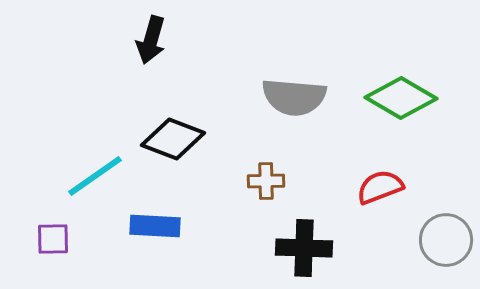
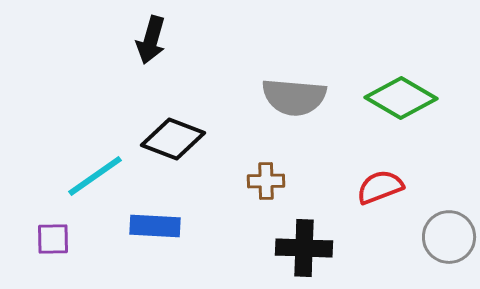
gray circle: moved 3 px right, 3 px up
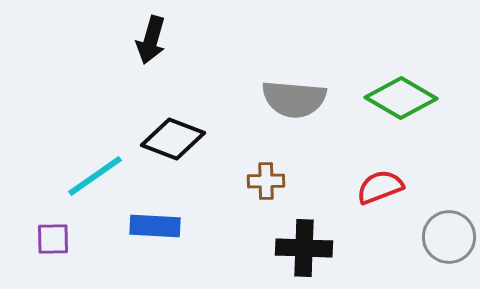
gray semicircle: moved 2 px down
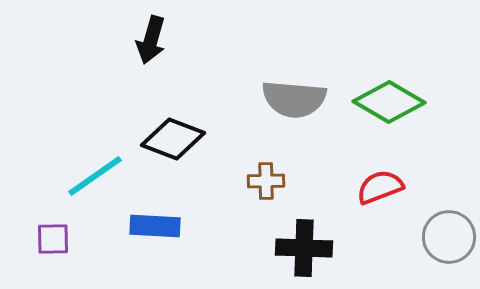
green diamond: moved 12 px left, 4 px down
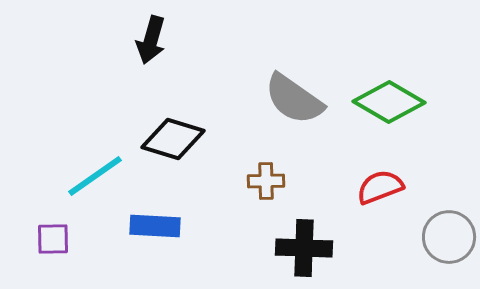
gray semicircle: rotated 30 degrees clockwise
black diamond: rotated 4 degrees counterclockwise
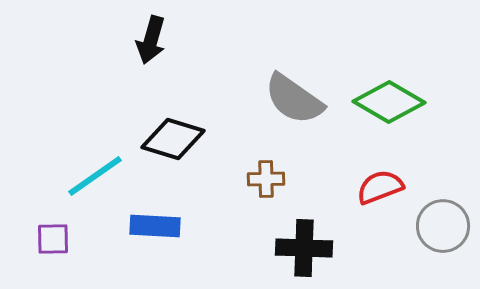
brown cross: moved 2 px up
gray circle: moved 6 px left, 11 px up
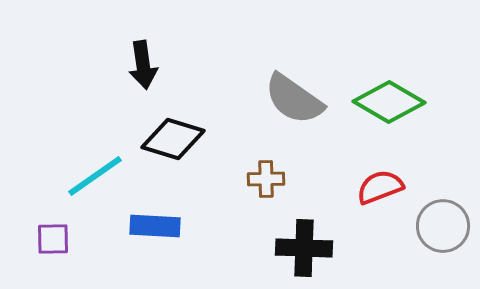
black arrow: moved 8 px left, 25 px down; rotated 24 degrees counterclockwise
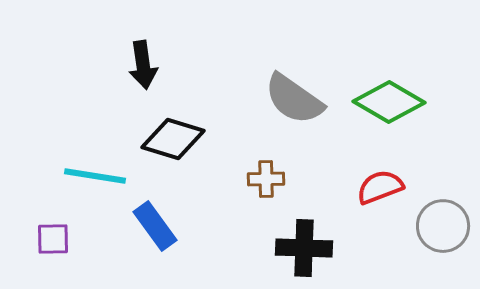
cyan line: rotated 44 degrees clockwise
blue rectangle: rotated 51 degrees clockwise
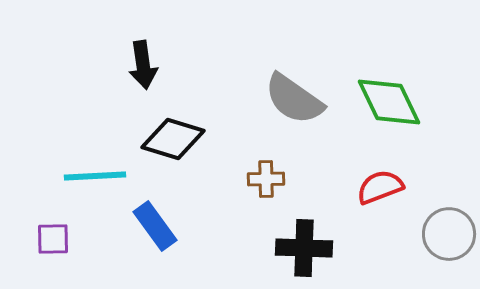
green diamond: rotated 34 degrees clockwise
cyan line: rotated 12 degrees counterclockwise
gray circle: moved 6 px right, 8 px down
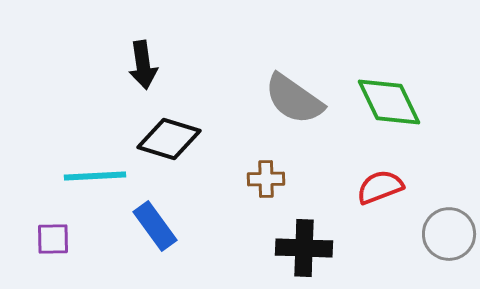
black diamond: moved 4 px left
